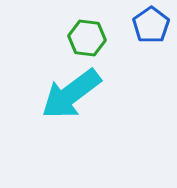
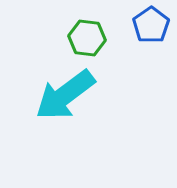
cyan arrow: moved 6 px left, 1 px down
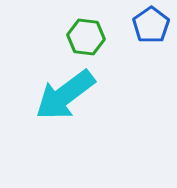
green hexagon: moved 1 px left, 1 px up
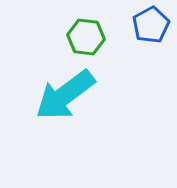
blue pentagon: rotated 6 degrees clockwise
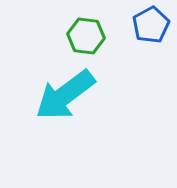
green hexagon: moved 1 px up
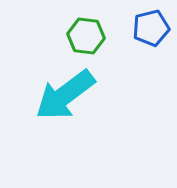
blue pentagon: moved 3 px down; rotated 15 degrees clockwise
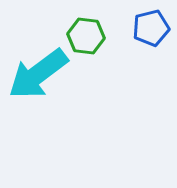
cyan arrow: moved 27 px left, 21 px up
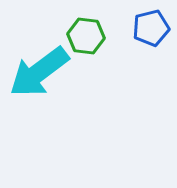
cyan arrow: moved 1 px right, 2 px up
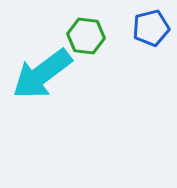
cyan arrow: moved 3 px right, 2 px down
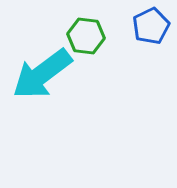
blue pentagon: moved 2 px up; rotated 12 degrees counterclockwise
